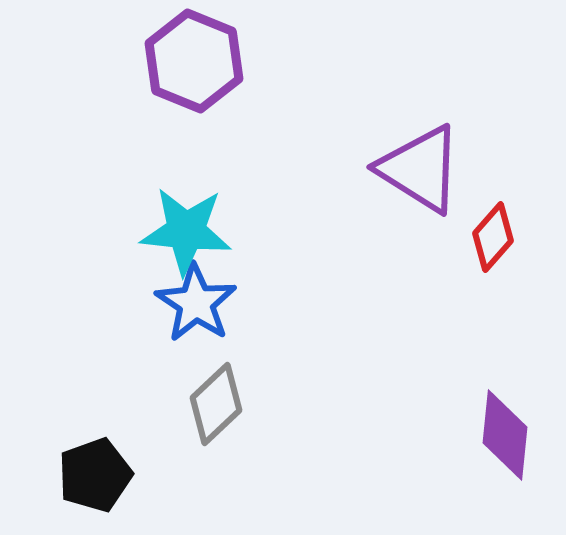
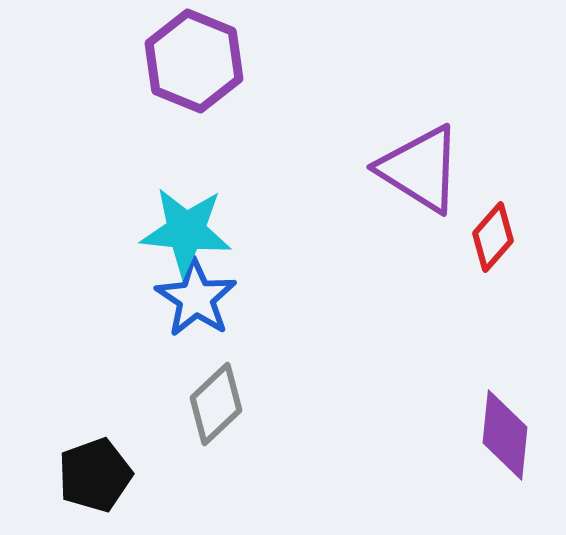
blue star: moved 5 px up
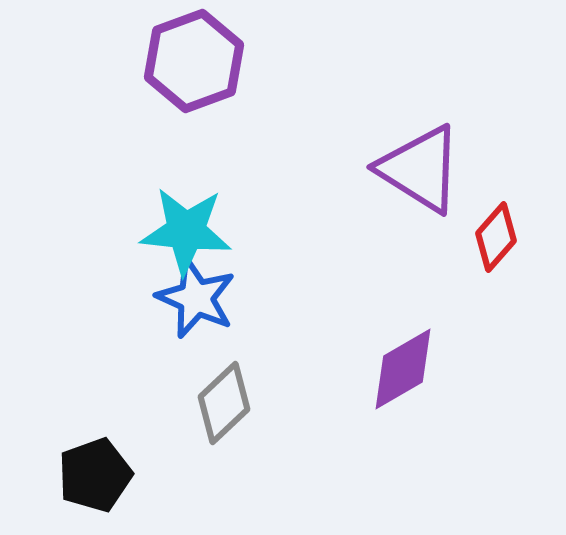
purple hexagon: rotated 18 degrees clockwise
red diamond: moved 3 px right
blue star: rotated 10 degrees counterclockwise
gray diamond: moved 8 px right, 1 px up
purple diamond: moved 102 px left, 66 px up; rotated 54 degrees clockwise
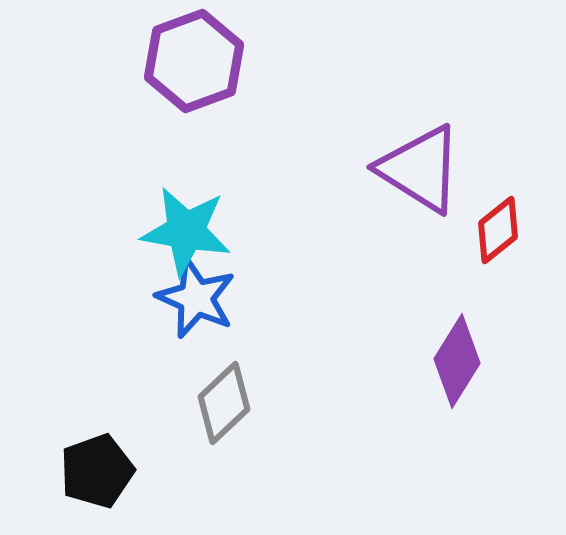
cyan star: rotated 4 degrees clockwise
red diamond: moved 2 px right, 7 px up; rotated 10 degrees clockwise
purple diamond: moved 54 px right, 8 px up; rotated 28 degrees counterclockwise
black pentagon: moved 2 px right, 4 px up
